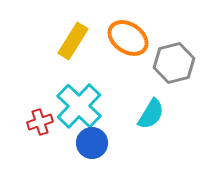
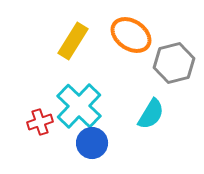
orange ellipse: moved 3 px right, 3 px up
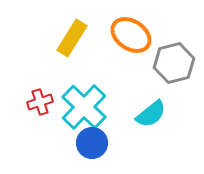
yellow rectangle: moved 1 px left, 3 px up
cyan cross: moved 5 px right, 1 px down
cyan semicircle: rotated 20 degrees clockwise
red cross: moved 20 px up
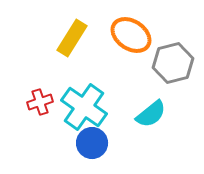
gray hexagon: moved 1 px left
cyan cross: rotated 9 degrees counterclockwise
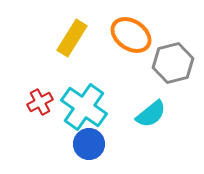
red cross: rotated 10 degrees counterclockwise
blue circle: moved 3 px left, 1 px down
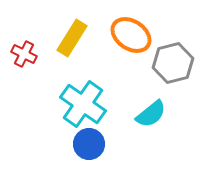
red cross: moved 16 px left, 48 px up; rotated 35 degrees counterclockwise
cyan cross: moved 1 px left, 3 px up
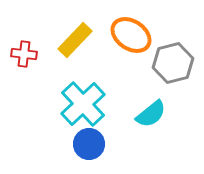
yellow rectangle: moved 3 px right, 2 px down; rotated 12 degrees clockwise
red cross: rotated 20 degrees counterclockwise
cyan cross: rotated 12 degrees clockwise
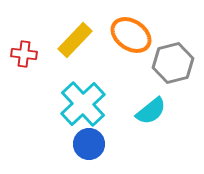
cyan semicircle: moved 3 px up
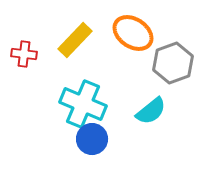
orange ellipse: moved 2 px right, 2 px up
gray hexagon: rotated 6 degrees counterclockwise
cyan cross: rotated 24 degrees counterclockwise
blue circle: moved 3 px right, 5 px up
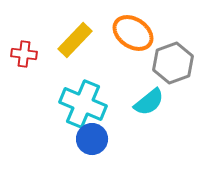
cyan semicircle: moved 2 px left, 9 px up
